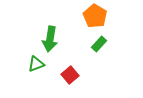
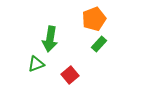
orange pentagon: moved 1 px left, 3 px down; rotated 20 degrees clockwise
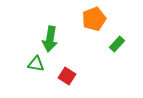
green rectangle: moved 18 px right
green triangle: rotated 30 degrees clockwise
red square: moved 3 px left, 1 px down; rotated 18 degrees counterclockwise
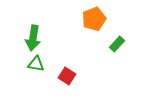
green arrow: moved 17 px left, 1 px up
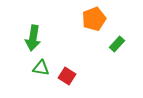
green triangle: moved 5 px right, 4 px down
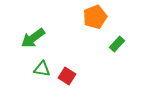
orange pentagon: moved 1 px right, 2 px up
green arrow: rotated 45 degrees clockwise
green triangle: moved 1 px right, 1 px down
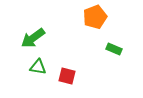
green rectangle: moved 3 px left, 5 px down; rotated 70 degrees clockwise
green triangle: moved 4 px left, 2 px up
red square: rotated 18 degrees counterclockwise
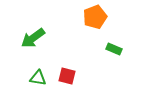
green triangle: moved 11 px down
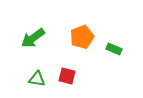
orange pentagon: moved 13 px left, 20 px down
green triangle: moved 1 px left, 1 px down
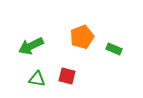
green arrow: moved 2 px left, 8 px down; rotated 10 degrees clockwise
